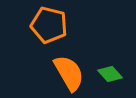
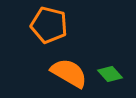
orange semicircle: rotated 30 degrees counterclockwise
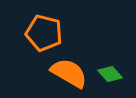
orange pentagon: moved 5 px left, 8 px down
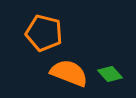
orange semicircle: rotated 9 degrees counterclockwise
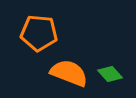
orange pentagon: moved 5 px left; rotated 9 degrees counterclockwise
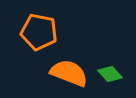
orange pentagon: moved 1 px up; rotated 6 degrees clockwise
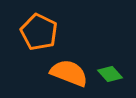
orange pentagon: rotated 15 degrees clockwise
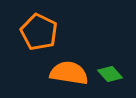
orange semicircle: rotated 12 degrees counterclockwise
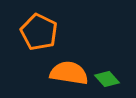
green diamond: moved 3 px left, 5 px down
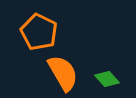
orange semicircle: moved 6 px left; rotated 51 degrees clockwise
